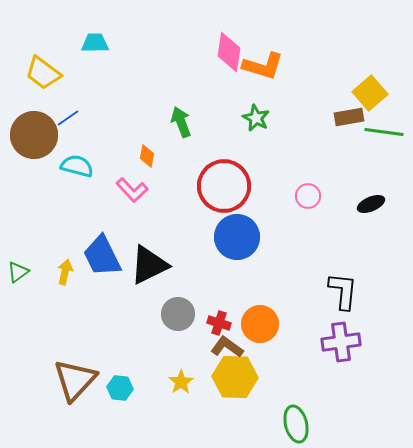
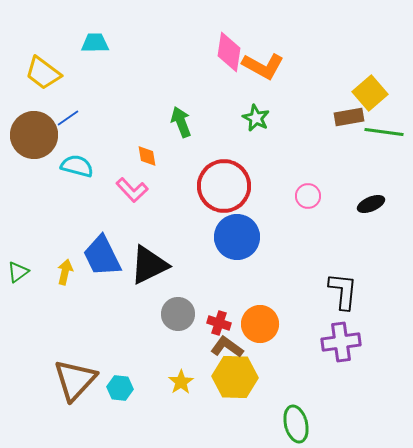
orange L-shape: rotated 12 degrees clockwise
orange diamond: rotated 20 degrees counterclockwise
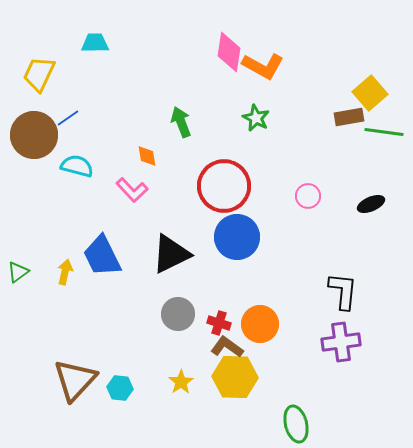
yellow trapezoid: moved 4 px left, 1 px down; rotated 78 degrees clockwise
black triangle: moved 22 px right, 11 px up
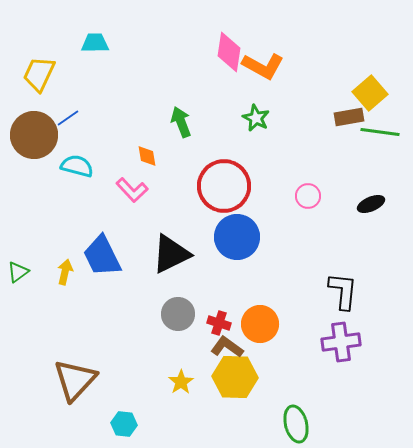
green line: moved 4 px left
cyan hexagon: moved 4 px right, 36 px down
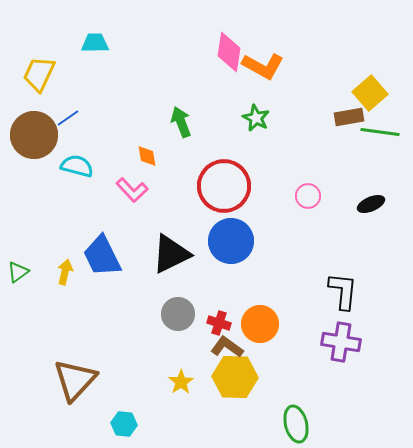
blue circle: moved 6 px left, 4 px down
purple cross: rotated 18 degrees clockwise
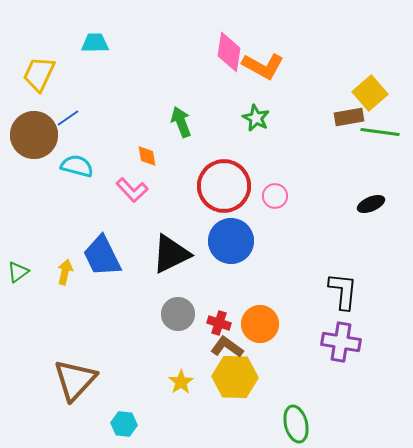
pink circle: moved 33 px left
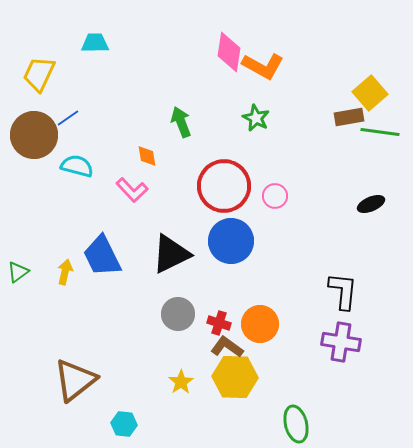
brown triangle: rotated 9 degrees clockwise
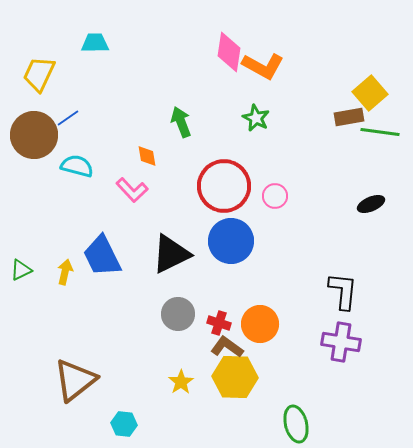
green triangle: moved 3 px right, 2 px up; rotated 10 degrees clockwise
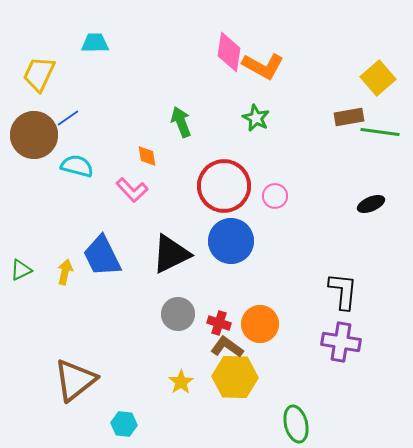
yellow square: moved 8 px right, 15 px up
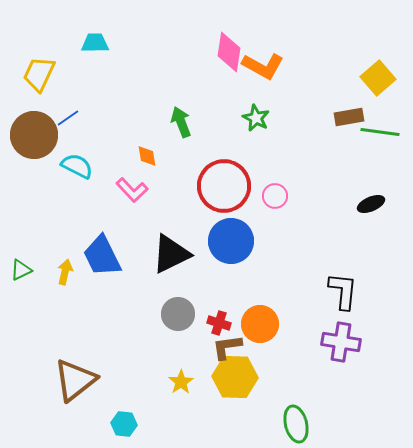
cyan semicircle: rotated 12 degrees clockwise
brown L-shape: rotated 44 degrees counterclockwise
